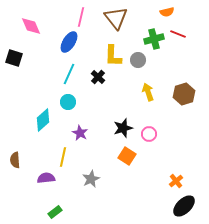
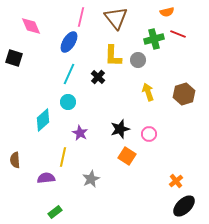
black star: moved 3 px left, 1 px down
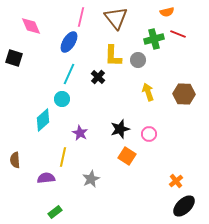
brown hexagon: rotated 20 degrees clockwise
cyan circle: moved 6 px left, 3 px up
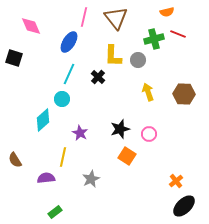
pink line: moved 3 px right
brown semicircle: rotated 28 degrees counterclockwise
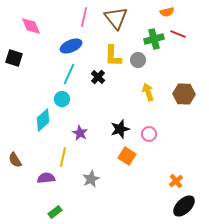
blue ellipse: moved 2 px right, 4 px down; rotated 35 degrees clockwise
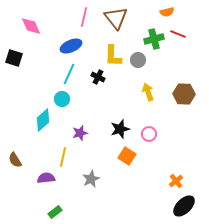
black cross: rotated 16 degrees counterclockwise
purple star: rotated 28 degrees clockwise
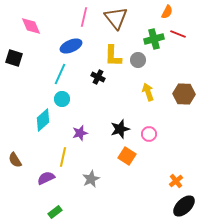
orange semicircle: rotated 48 degrees counterclockwise
cyan line: moved 9 px left
purple semicircle: rotated 18 degrees counterclockwise
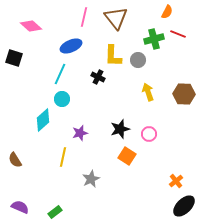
pink diamond: rotated 25 degrees counterclockwise
purple semicircle: moved 26 px left, 29 px down; rotated 48 degrees clockwise
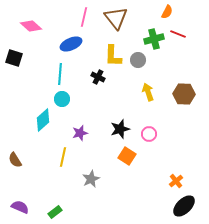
blue ellipse: moved 2 px up
cyan line: rotated 20 degrees counterclockwise
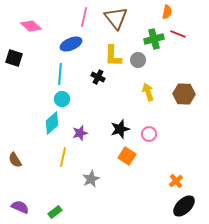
orange semicircle: rotated 16 degrees counterclockwise
cyan diamond: moved 9 px right, 3 px down
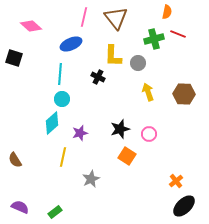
gray circle: moved 3 px down
